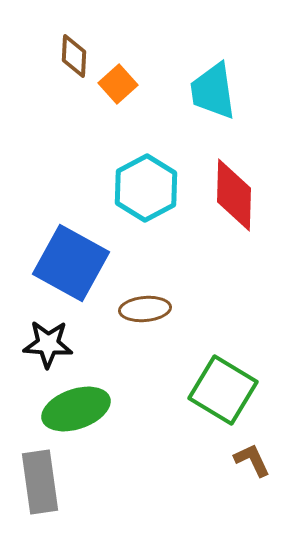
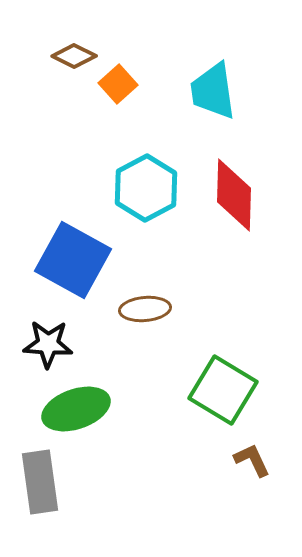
brown diamond: rotated 66 degrees counterclockwise
blue square: moved 2 px right, 3 px up
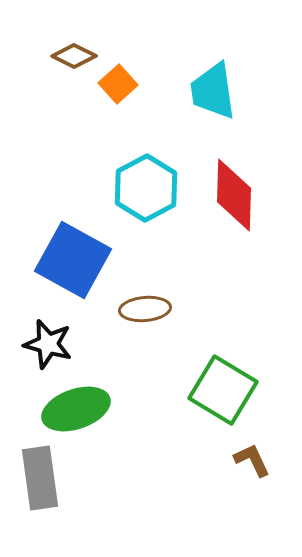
black star: rotated 12 degrees clockwise
gray rectangle: moved 4 px up
